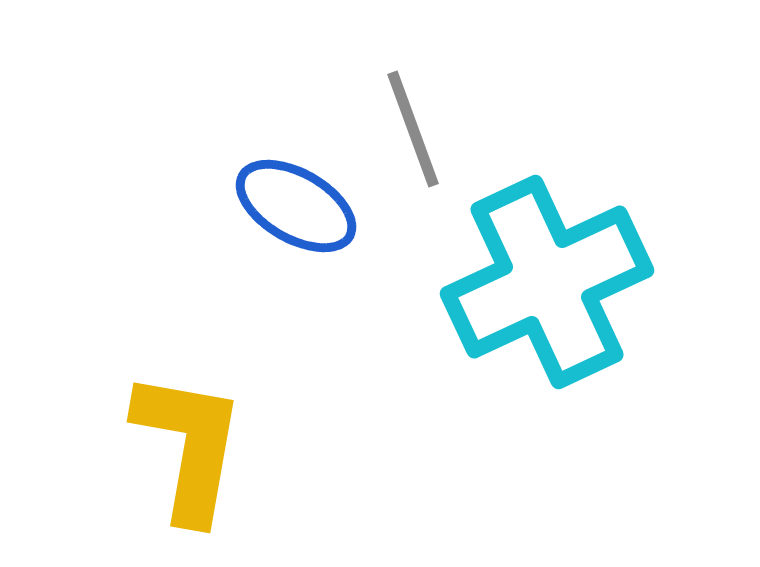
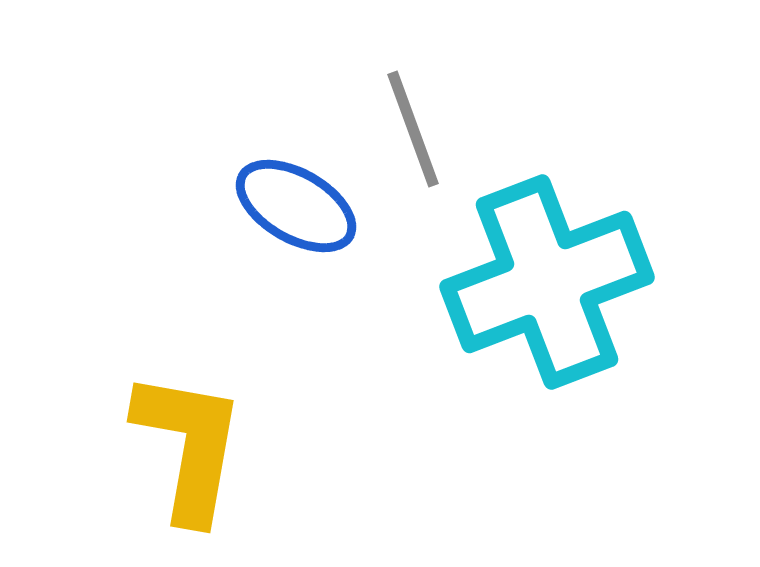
cyan cross: rotated 4 degrees clockwise
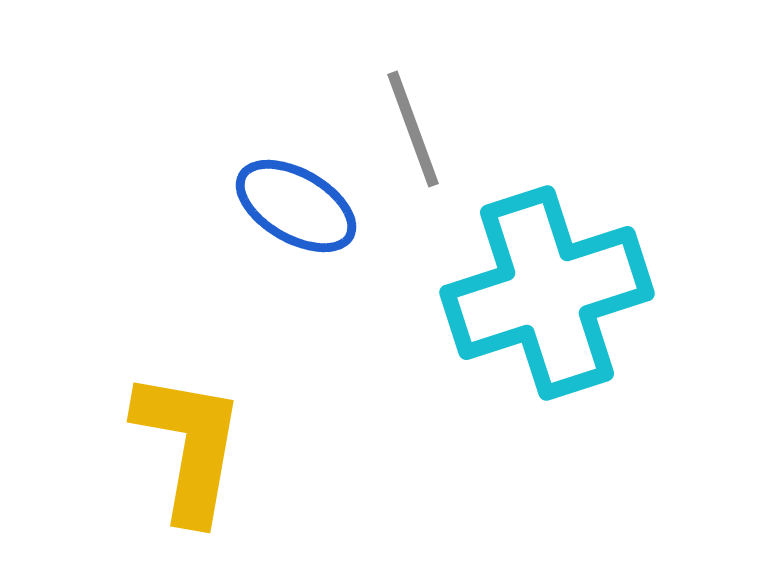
cyan cross: moved 11 px down; rotated 3 degrees clockwise
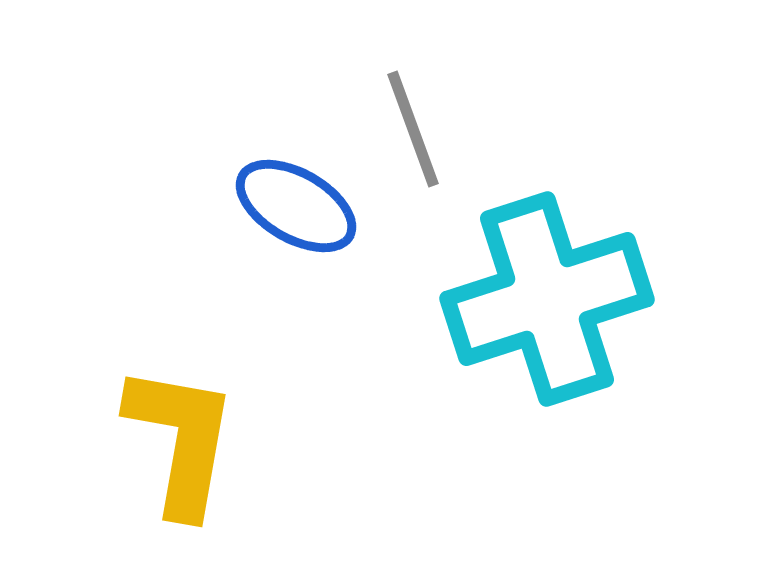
cyan cross: moved 6 px down
yellow L-shape: moved 8 px left, 6 px up
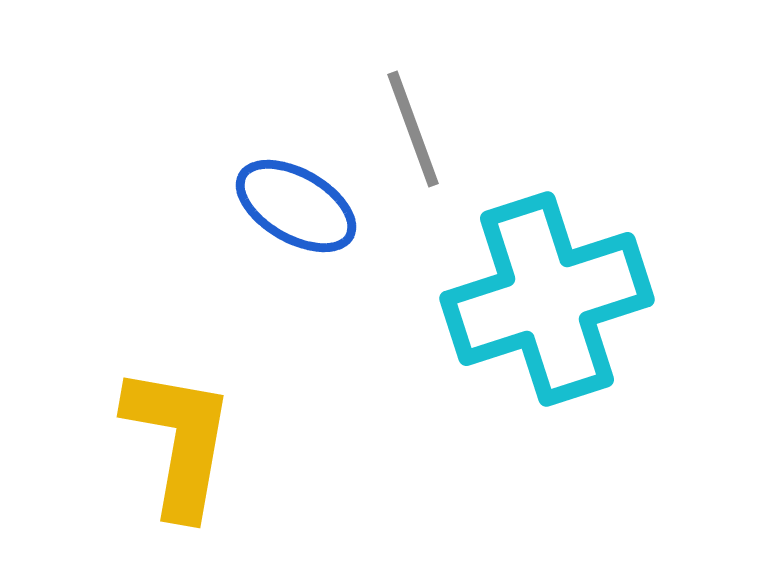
yellow L-shape: moved 2 px left, 1 px down
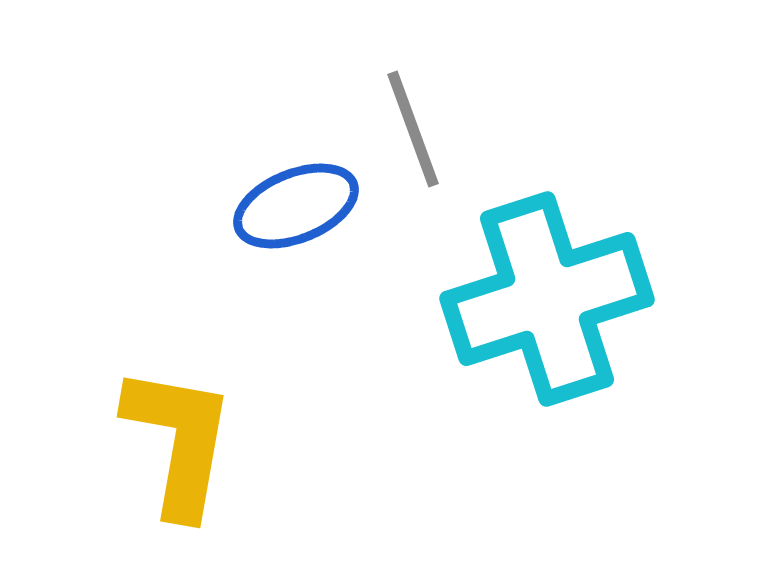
blue ellipse: rotated 52 degrees counterclockwise
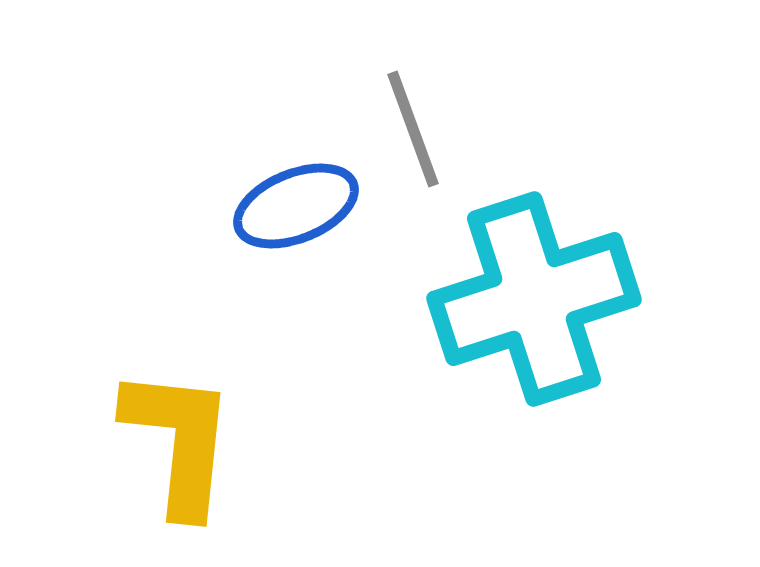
cyan cross: moved 13 px left
yellow L-shape: rotated 4 degrees counterclockwise
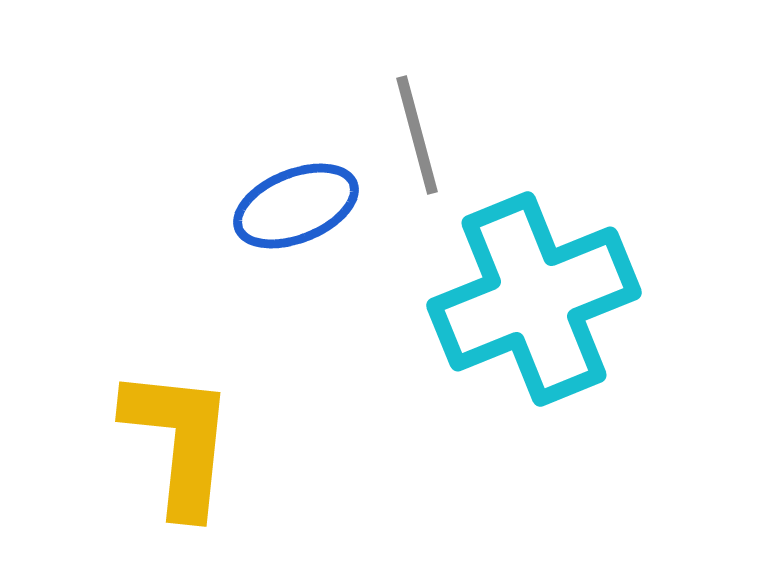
gray line: moved 4 px right, 6 px down; rotated 5 degrees clockwise
cyan cross: rotated 4 degrees counterclockwise
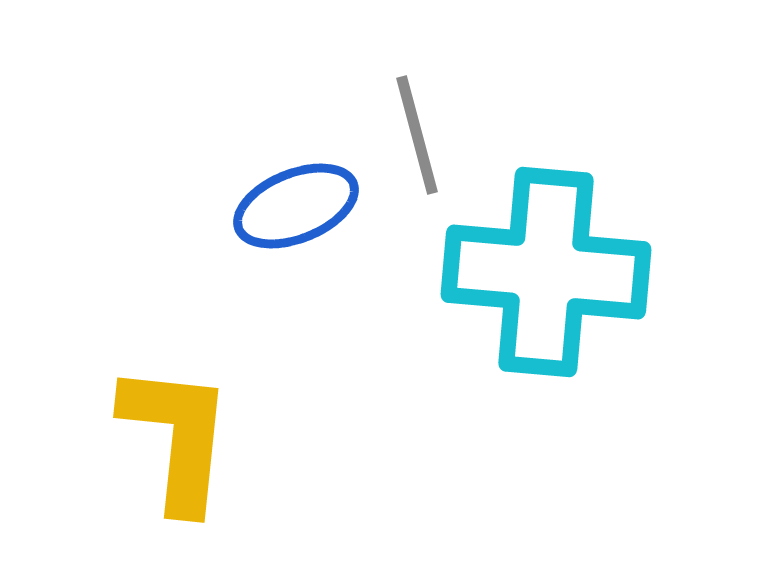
cyan cross: moved 12 px right, 27 px up; rotated 27 degrees clockwise
yellow L-shape: moved 2 px left, 4 px up
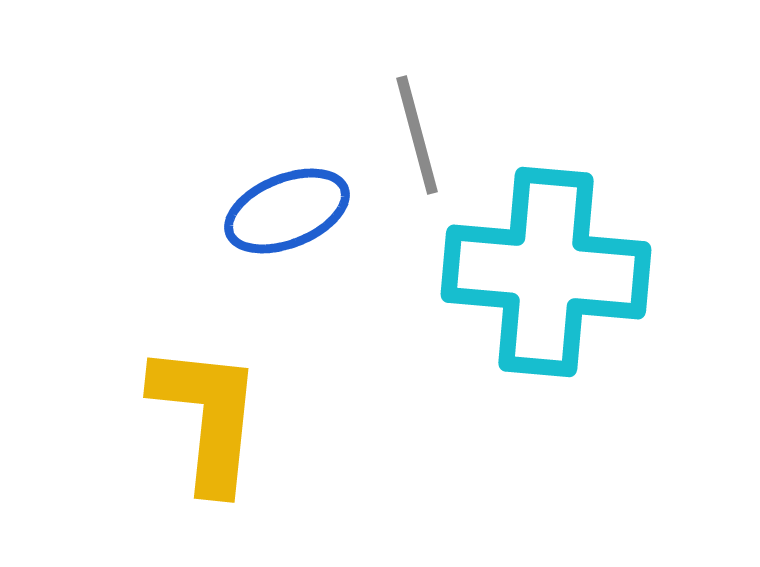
blue ellipse: moved 9 px left, 5 px down
yellow L-shape: moved 30 px right, 20 px up
